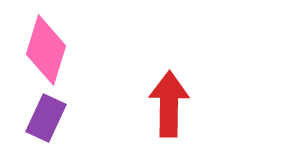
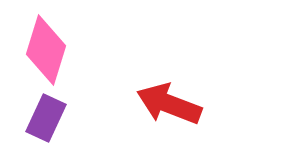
red arrow: rotated 70 degrees counterclockwise
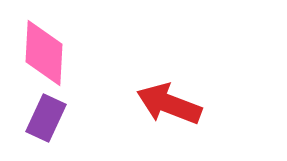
pink diamond: moved 2 px left, 3 px down; rotated 14 degrees counterclockwise
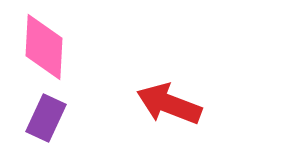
pink diamond: moved 6 px up
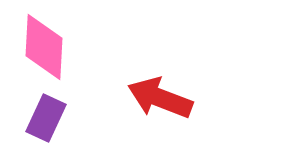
red arrow: moved 9 px left, 6 px up
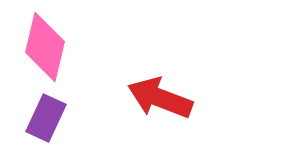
pink diamond: moved 1 px right; rotated 10 degrees clockwise
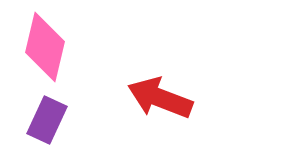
purple rectangle: moved 1 px right, 2 px down
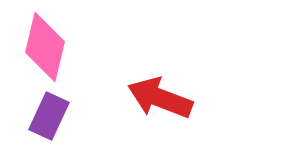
purple rectangle: moved 2 px right, 4 px up
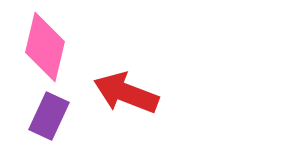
red arrow: moved 34 px left, 5 px up
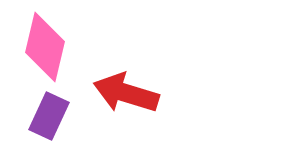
red arrow: rotated 4 degrees counterclockwise
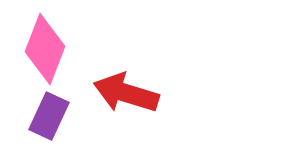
pink diamond: moved 2 px down; rotated 8 degrees clockwise
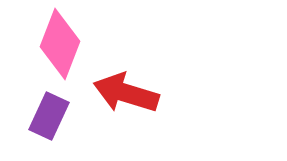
pink diamond: moved 15 px right, 5 px up
